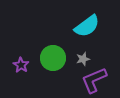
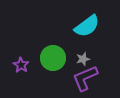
purple L-shape: moved 9 px left, 2 px up
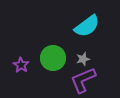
purple L-shape: moved 2 px left, 2 px down
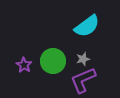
green circle: moved 3 px down
purple star: moved 3 px right
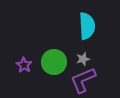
cyan semicircle: rotated 56 degrees counterclockwise
green circle: moved 1 px right, 1 px down
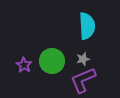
green circle: moved 2 px left, 1 px up
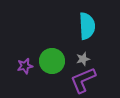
purple star: moved 1 px right, 1 px down; rotated 28 degrees clockwise
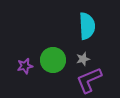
green circle: moved 1 px right, 1 px up
purple L-shape: moved 6 px right
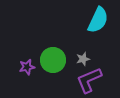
cyan semicircle: moved 11 px right, 6 px up; rotated 28 degrees clockwise
purple star: moved 2 px right, 1 px down
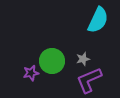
green circle: moved 1 px left, 1 px down
purple star: moved 4 px right, 6 px down
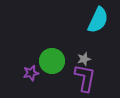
gray star: moved 1 px right
purple L-shape: moved 4 px left, 2 px up; rotated 124 degrees clockwise
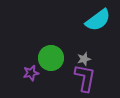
cyan semicircle: rotated 28 degrees clockwise
green circle: moved 1 px left, 3 px up
